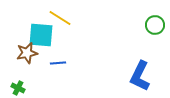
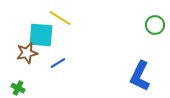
blue line: rotated 28 degrees counterclockwise
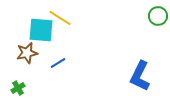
green circle: moved 3 px right, 9 px up
cyan square: moved 5 px up
green cross: rotated 32 degrees clockwise
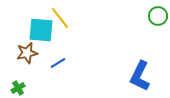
yellow line: rotated 20 degrees clockwise
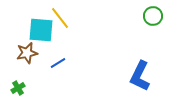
green circle: moved 5 px left
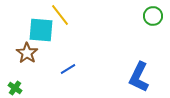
yellow line: moved 3 px up
brown star: rotated 25 degrees counterclockwise
blue line: moved 10 px right, 6 px down
blue L-shape: moved 1 px left, 1 px down
green cross: moved 3 px left; rotated 24 degrees counterclockwise
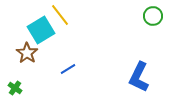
cyan square: rotated 36 degrees counterclockwise
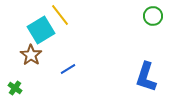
brown star: moved 4 px right, 2 px down
blue L-shape: moved 7 px right; rotated 8 degrees counterclockwise
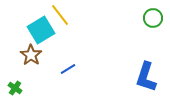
green circle: moved 2 px down
